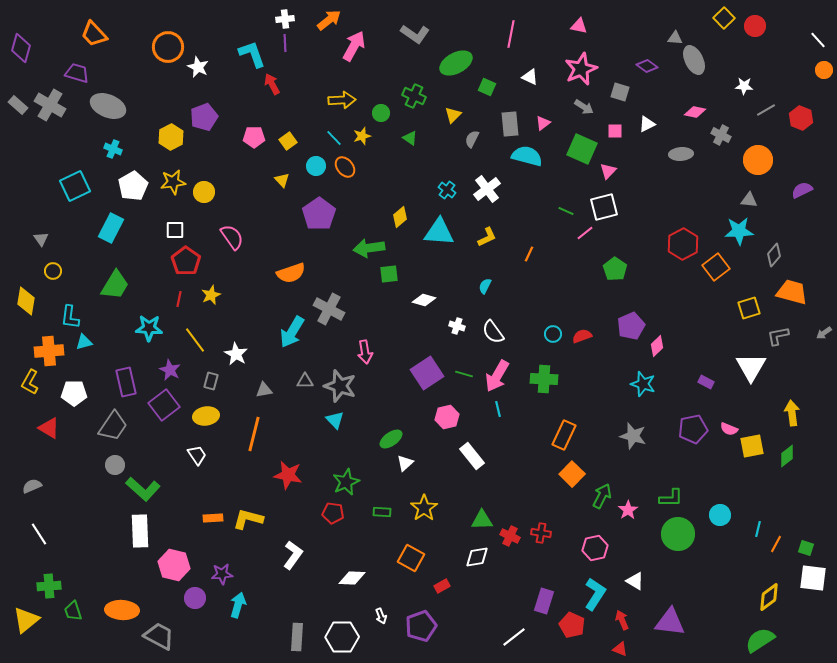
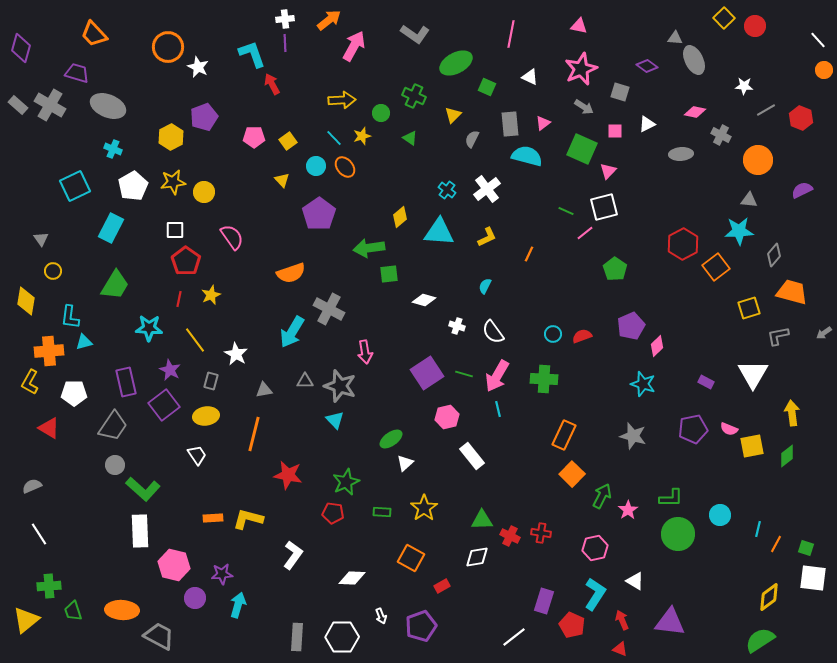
white triangle at (751, 367): moved 2 px right, 7 px down
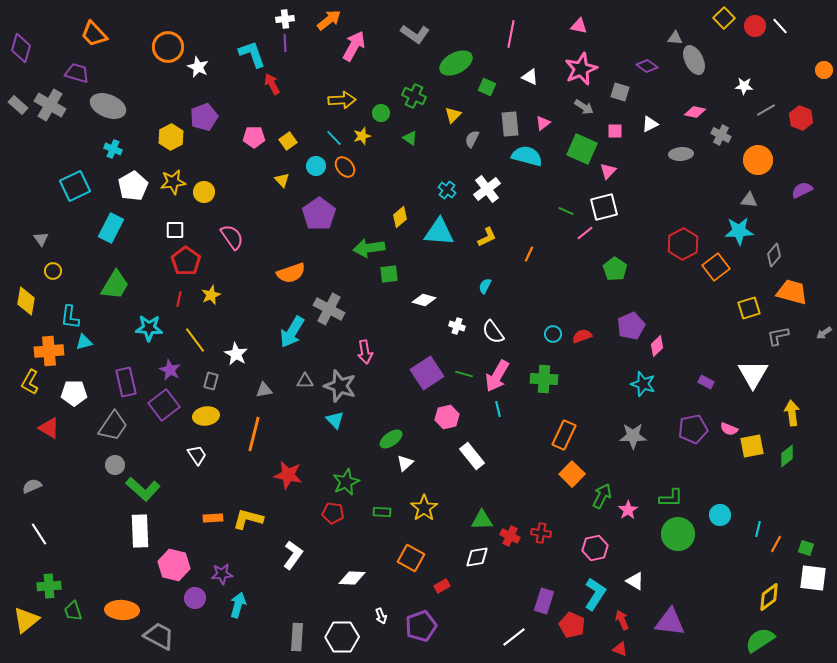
white line at (818, 40): moved 38 px left, 14 px up
white triangle at (647, 124): moved 3 px right
gray star at (633, 436): rotated 16 degrees counterclockwise
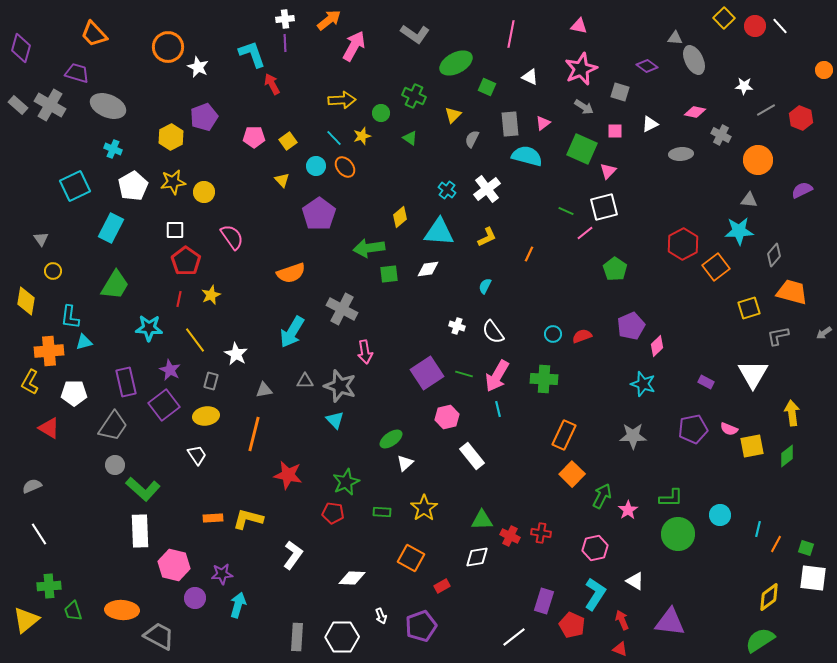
white diamond at (424, 300): moved 4 px right, 31 px up; rotated 25 degrees counterclockwise
gray cross at (329, 309): moved 13 px right
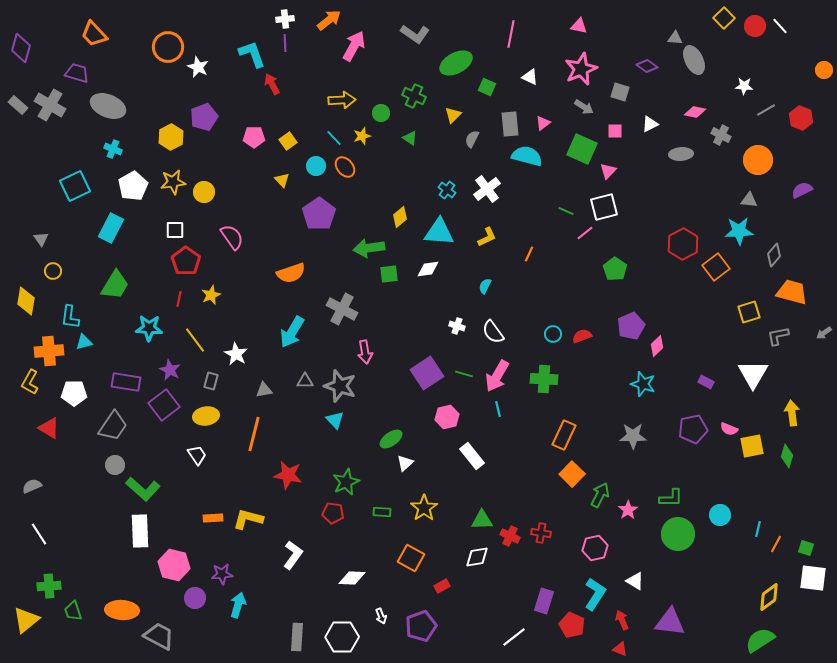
yellow square at (749, 308): moved 4 px down
purple rectangle at (126, 382): rotated 68 degrees counterclockwise
green diamond at (787, 456): rotated 35 degrees counterclockwise
green arrow at (602, 496): moved 2 px left, 1 px up
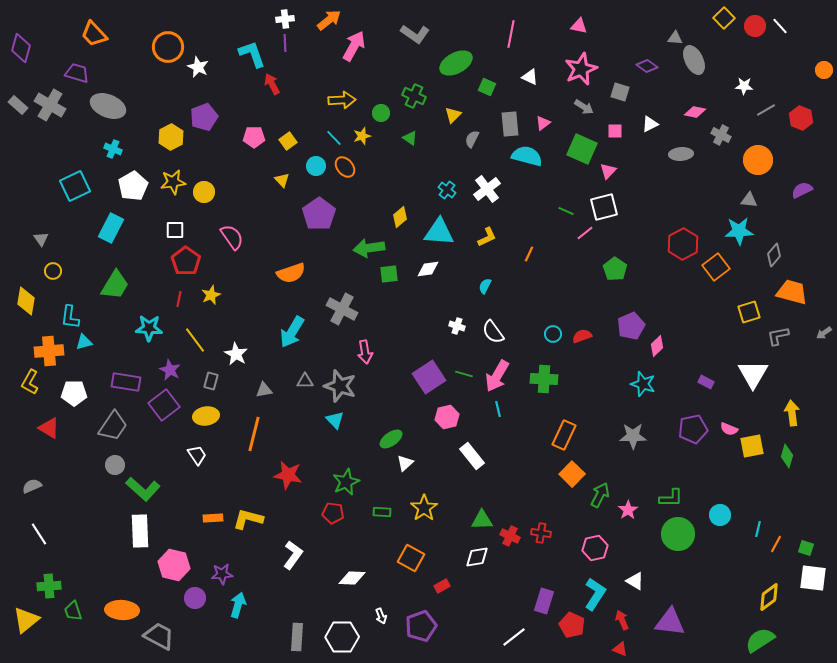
purple square at (427, 373): moved 2 px right, 4 px down
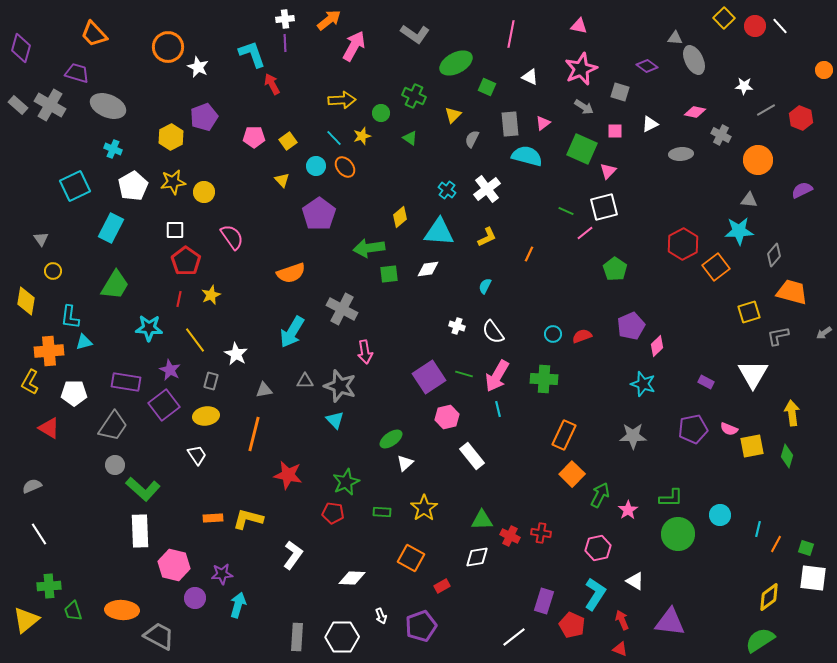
pink hexagon at (595, 548): moved 3 px right
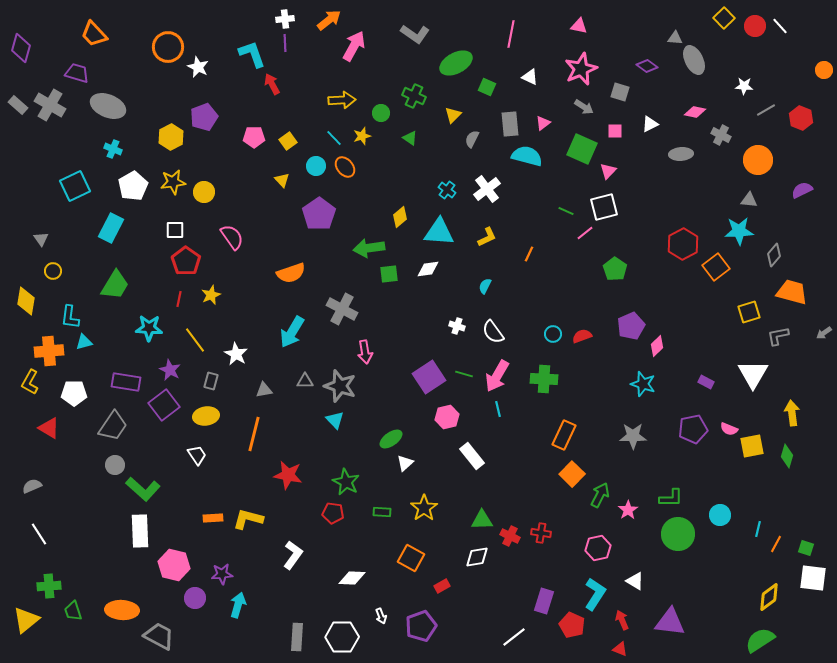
green star at (346, 482): rotated 20 degrees counterclockwise
